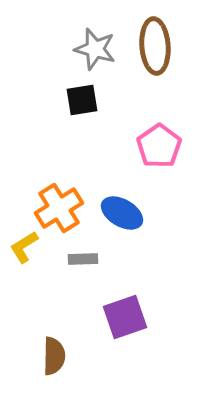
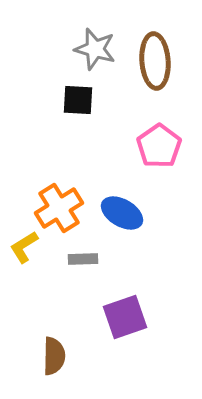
brown ellipse: moved 15 px down
black square: moved 4 px left; rotated 12 degrees clockwise
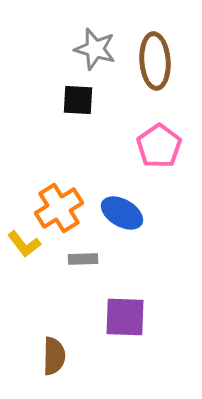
yellow L-shape: moved 3 px up; rotated 96 degrees counterclockwise
purple square: rotated 21 degrees clockwise
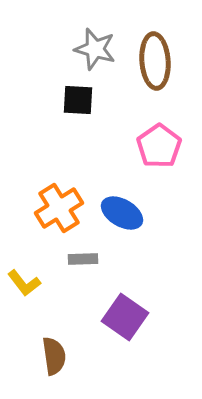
yellow L-shape: moved 39 px down
purple square: rotated 33 degrees clockwise
brown semicircle: rotated 9 degrees counterclockwise
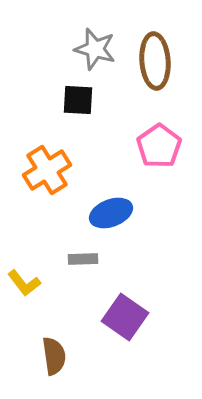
orange cross: moved 12 px left, 38 px up
blue ellipse: moved 11 px left; rotated 51 degrees counterclockwise
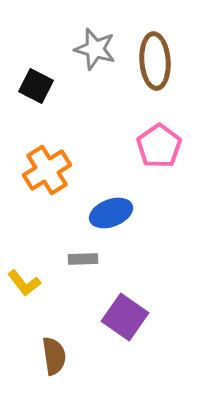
black square: moved 42 px left, 14 px up; rotated 24 degrees clockwise
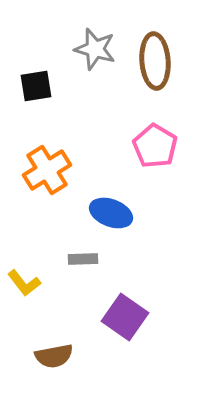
black square: rotated 36 degrees counterclockwise
pink pentagon: moved 4 px left; rotated 6 degrees counterclockwise
blue ellipse: rotated 42 degrees clockwise
brown semicircle: rotated 87 degrees clockwise
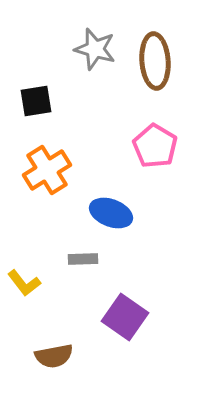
black square: moved 15 px down
